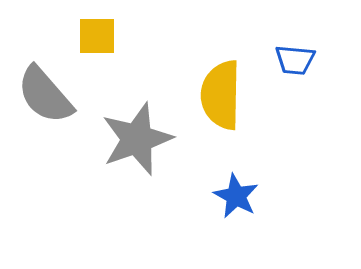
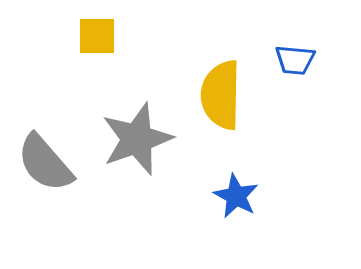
gray semicircle: moved 68 px down
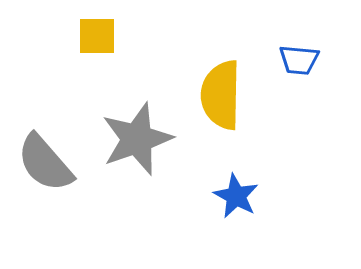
blue trapezoid: moved 4 px right
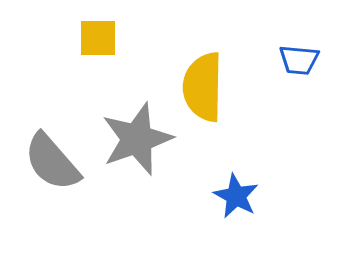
yellow square: moved 1 px right, 2 px down
yellow semicircle: moved 18 px left, 8 px up
gray semicircle: moved 7 px right, 1 px up
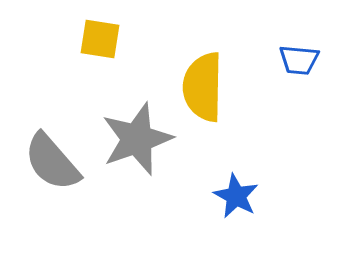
yellow square: moved 2 px right, 1 px down; rotated 9 degrees clockwise
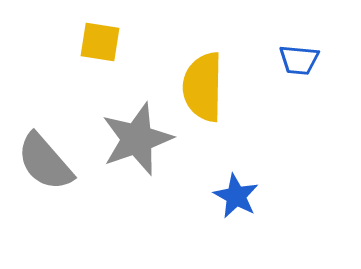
yellow square: moved 3 px down
gray semicircle: moved 7 px left
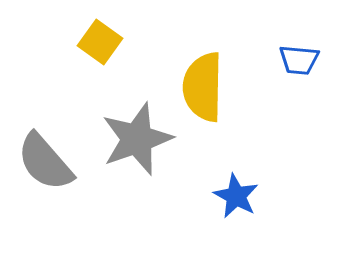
yellow square: rotated 27 degrees clockwise
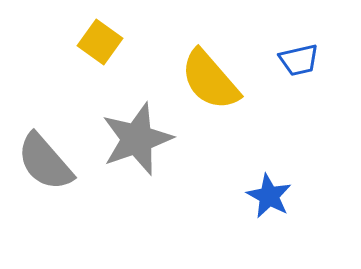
blue trapezoid: rotated 18 degrees counterclockwise
yellow semicircle: moved 7 px right, 7 px up; rotated 42 degrees counterclockwise
blue star: moved 33 px right
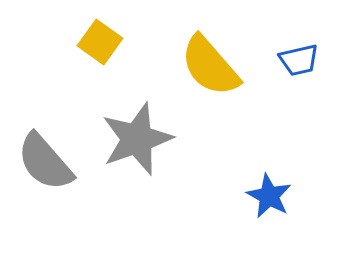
yellow semicircle: moved 14 px up
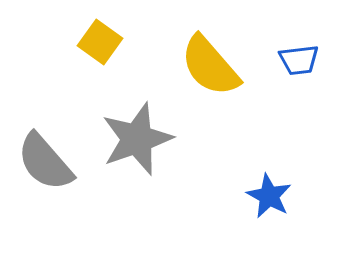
blue trapezoid: rotated 6 degrees clockwise
